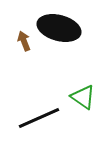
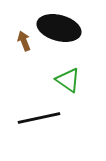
green triangle: moved 15 px left, 17 px up
black line: rotated 12 degrees clockwise
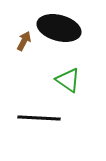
brown arrow: rotated 48 degrees clockwise
black line: rotated 15 degrees clockwise
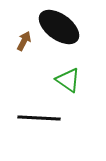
black ellipse: moved 1 px up; rotated 21 degrees clockwise
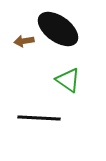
black ellipse: moved 1 px left, 2 px down
brown arrow: rotated 126 degrees counterclockwise
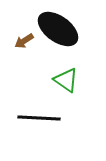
brown arrow: rotated 24 degrees counterclockwise
green triangle: moved 2 px left
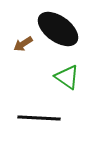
brown arrow: moved 1 px left, 3 px down
green triangle: moved 1 px right, 3 px up
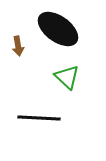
brown arrow: moved 5 px left, 2 px down; rotated 66 degrees counterclockwise
green triangle: rotated 8 degrees clockwise
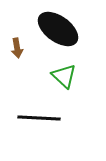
brown arrow: moved 1 px left, 2 px down
green triangle: moved 3 px left, 1 px up
